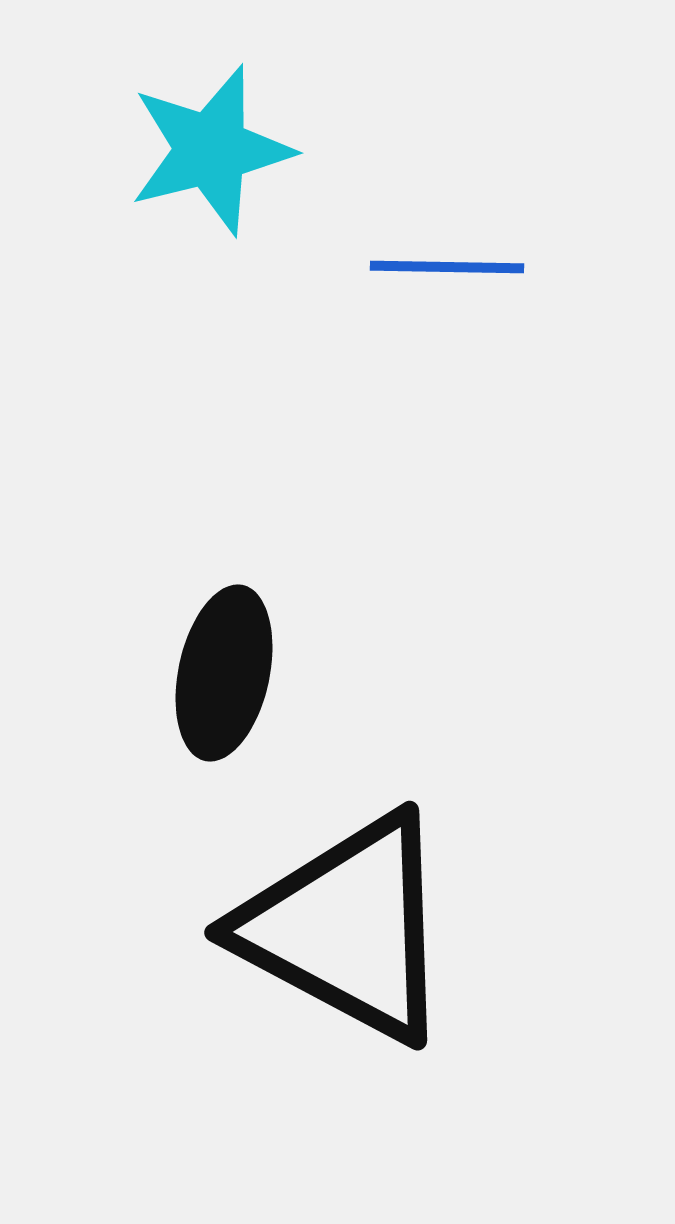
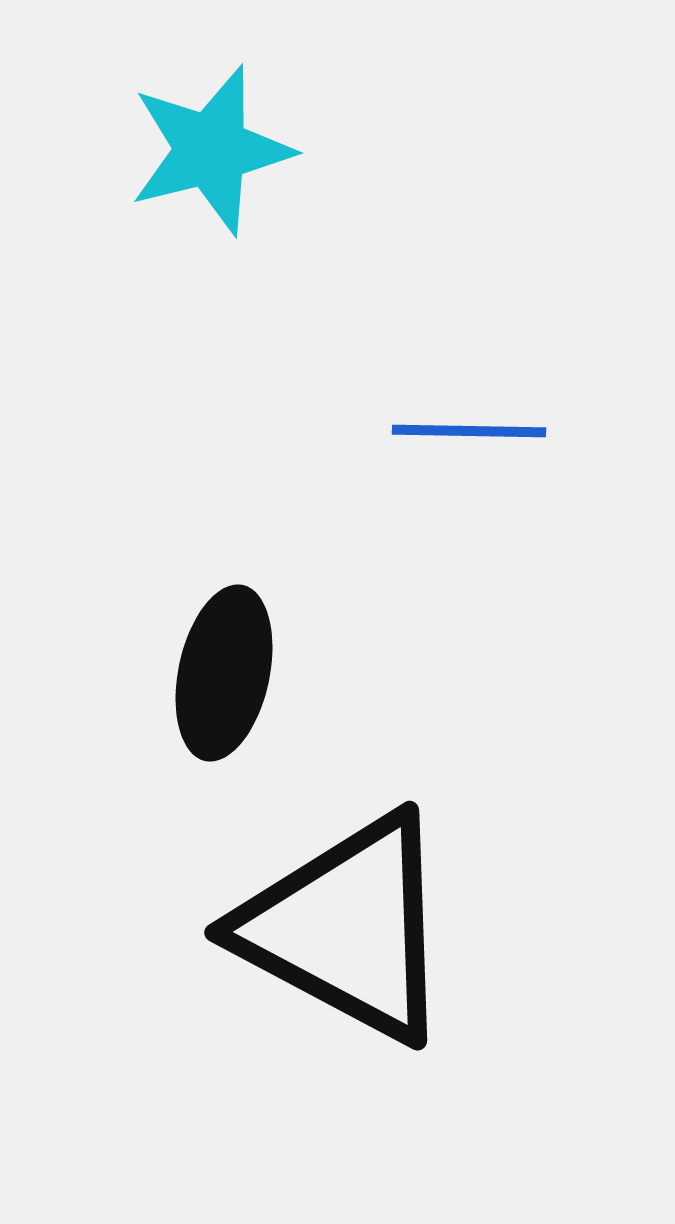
blue line: moved 22 px right, 164 px down
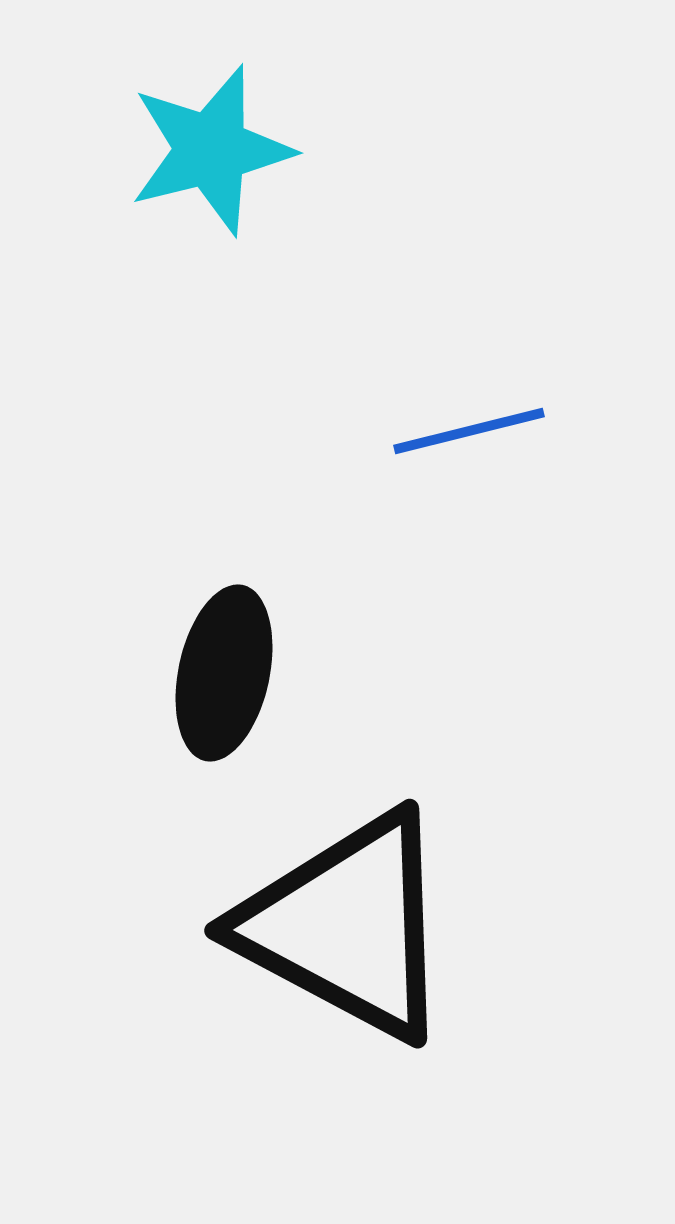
blue line: rotated 15 degrees counterclockwise
black triangle: moved 2 px up
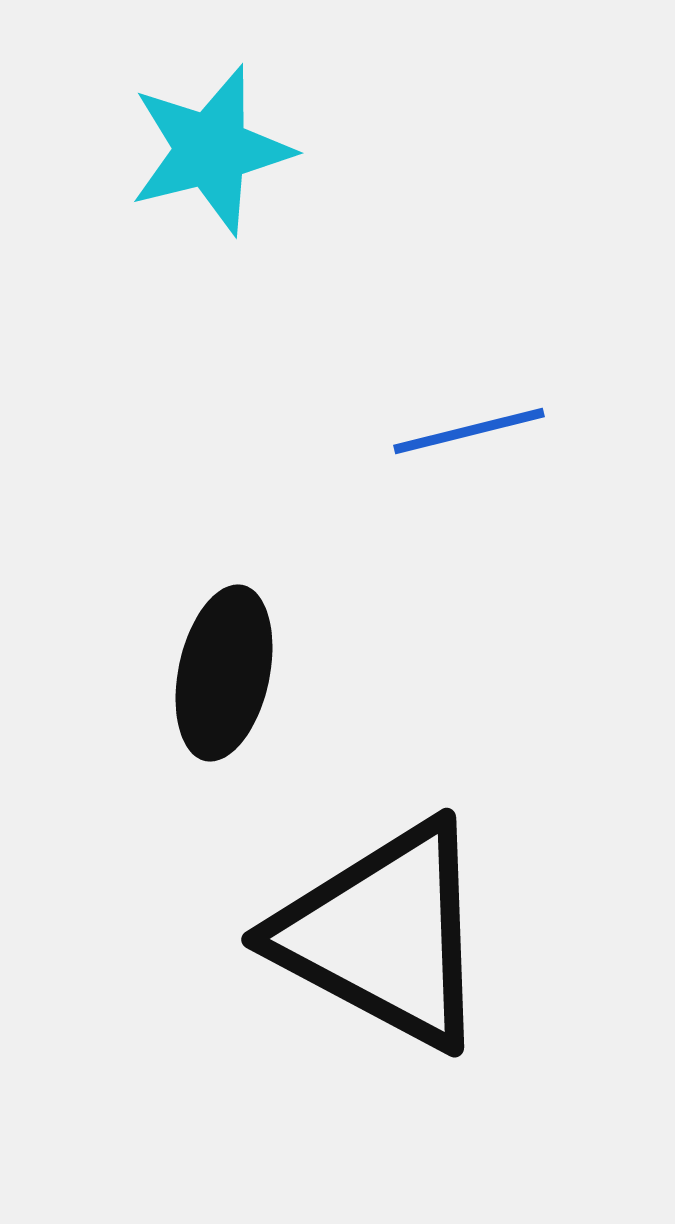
black triangle: moved 37 px right, 9 px down
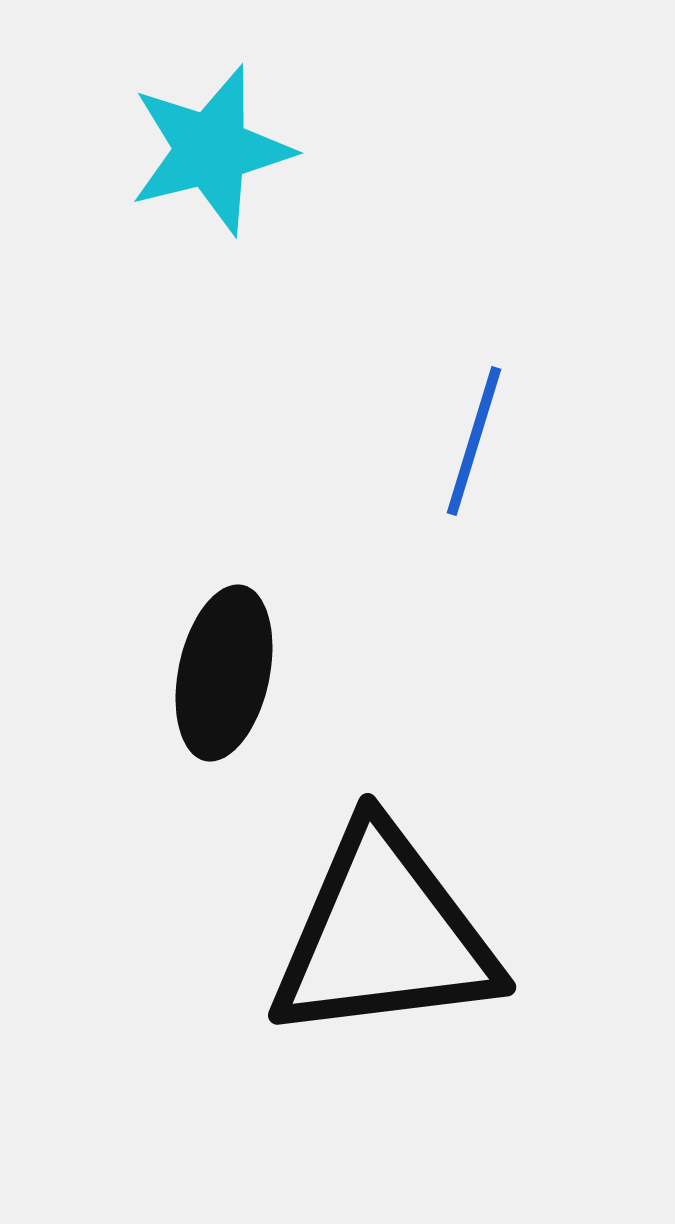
blue line: moved 5 px right, 10 px down; rotated 59 degrees counterclockwise
black triangle: rotated 35 degrees counterclockwise
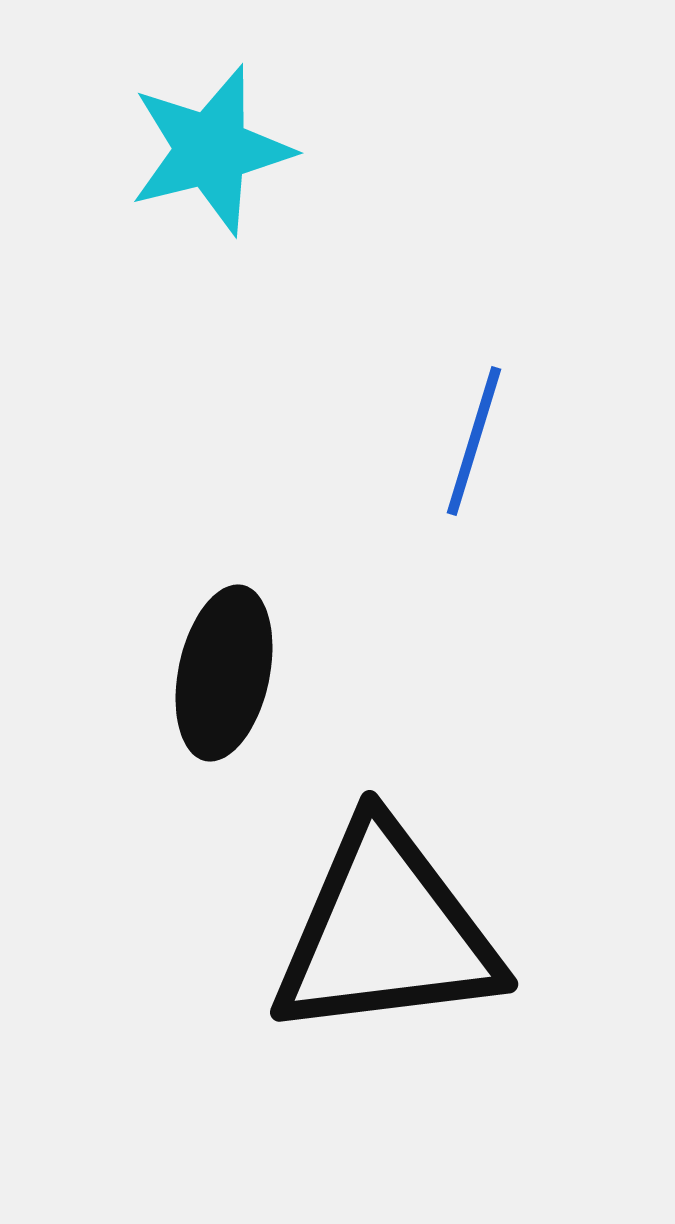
black triangle: moved 2 px right, 3 px up
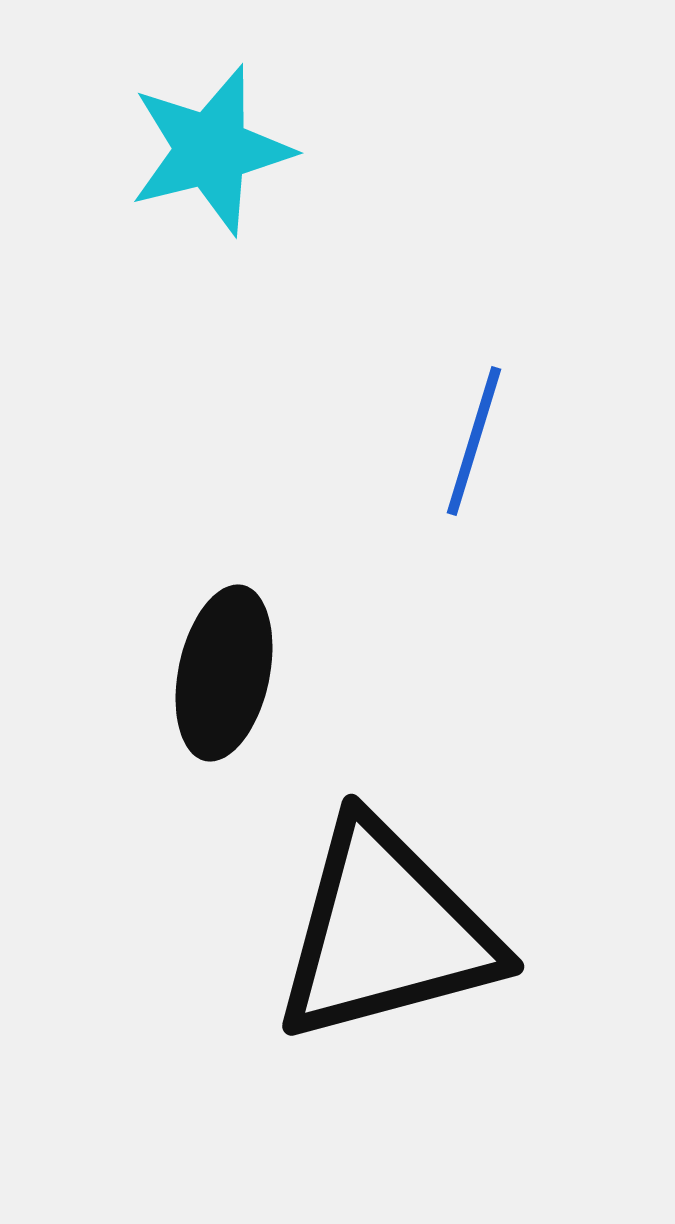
black triangle: rotated 8 degrees counterclockwise
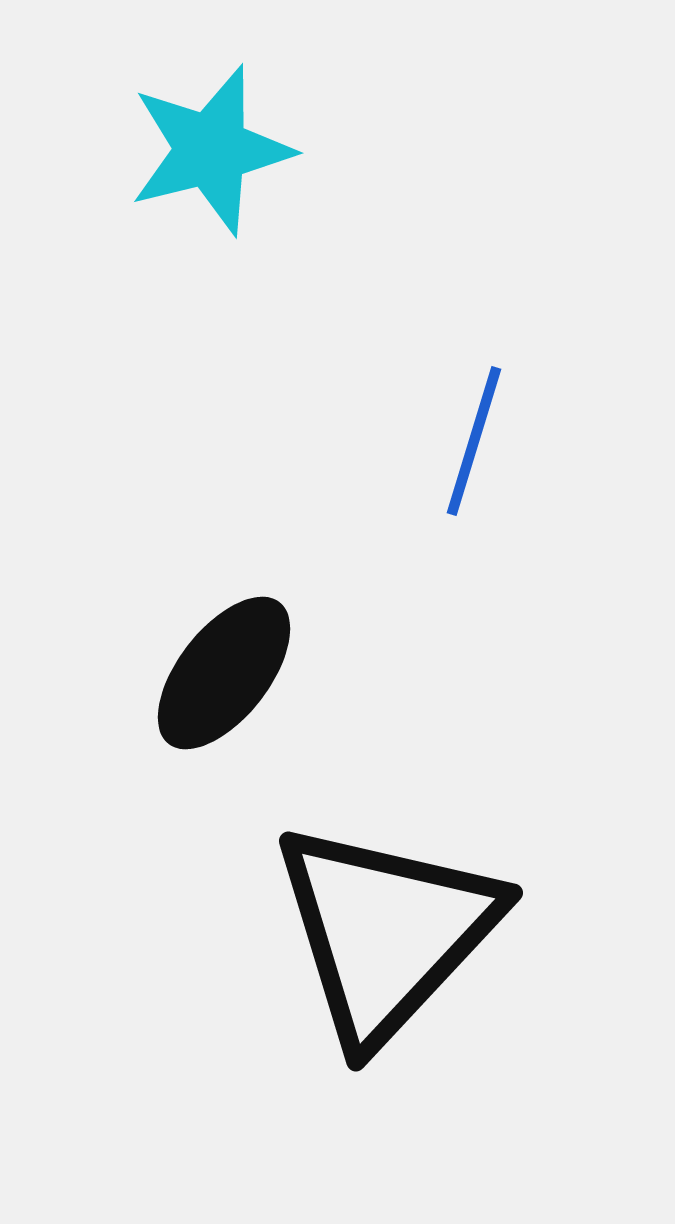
black ellipse: rotated 26 degrees clockwise
black triangle: rotated 32 degrees counterclockwise
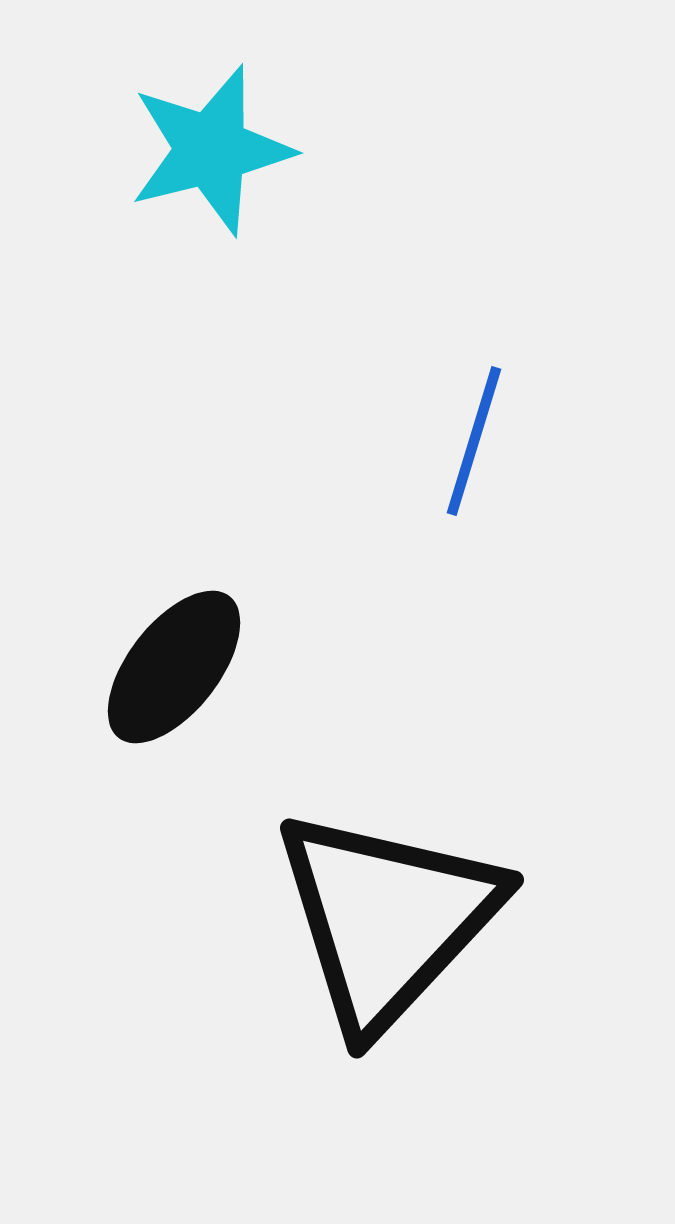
black ellipse: moved 50 px left, 6 px up
black triangle: moved 1 px right, 13 px up
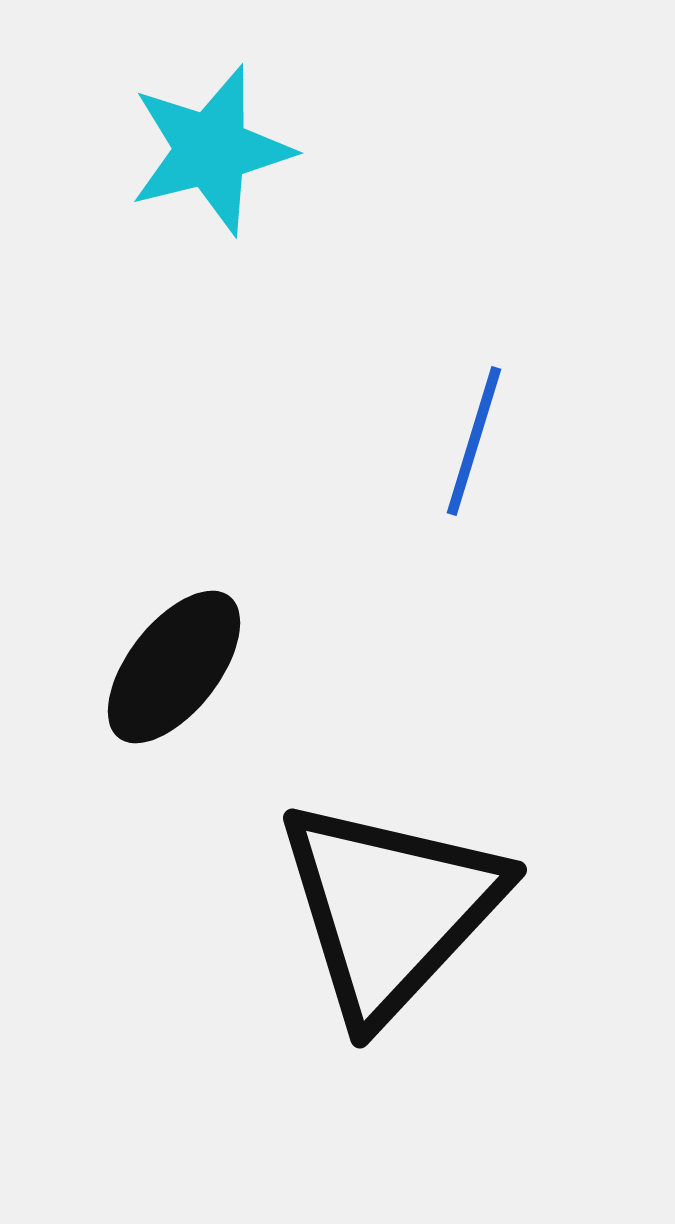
black triangle: moved 3 px right, 10 px up
